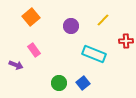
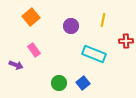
yellow line: rotated 32 degrees counterclockwise
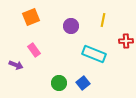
orange square: rotated 18 degrees clockwise
